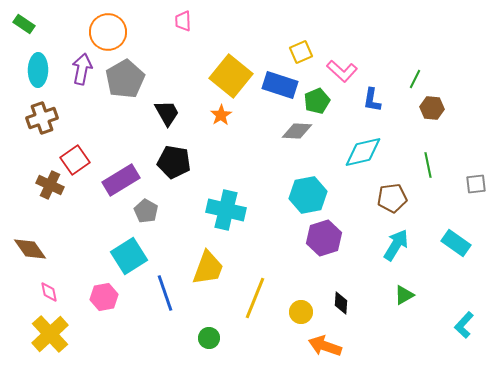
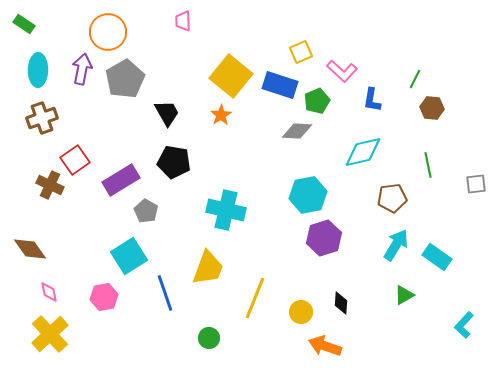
cyan rectangle at (456, 243): moved 19 px left, 14 px down
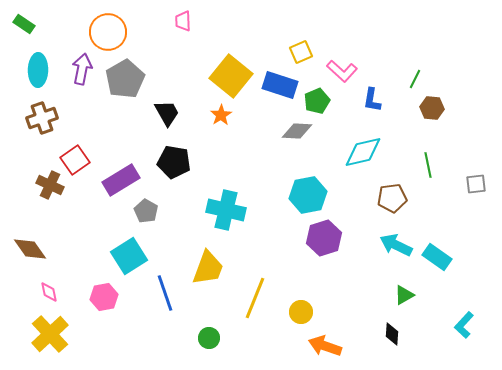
cyan arrow at (396, 245): rotated 96 degrees counterclockwise
black diamond at (341, 303): moved 51 px right, 31 px down
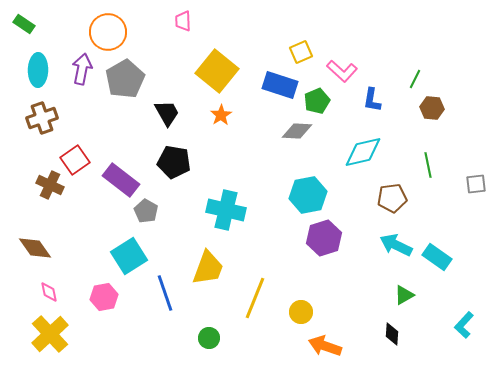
yellow square at (231, 76): moved 14 px left, 5 px up
purple rectangle at (121, 180): rotated 69 degrees clockwise
brown diamond at (30, 249): moved 5 px right, 1 px up
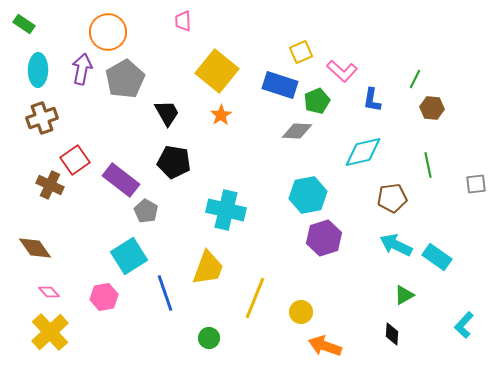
pink diamond at (49, 292): rotated 30 degrees counterclockwise
yellow cross at (50, 334): moved 2 px up
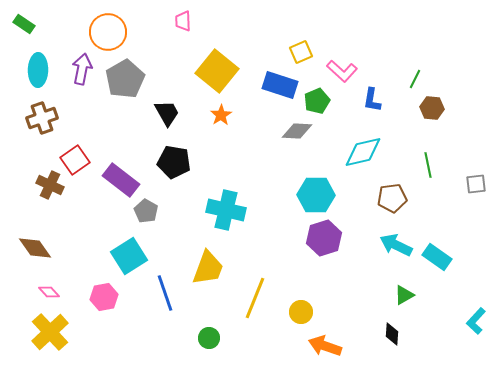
cyan hexagon at (308, 195): moved 8 px right; rotated 12 degrees clockwise
cyan L-shape at (464, 325): moved 12 px right, 4 px up
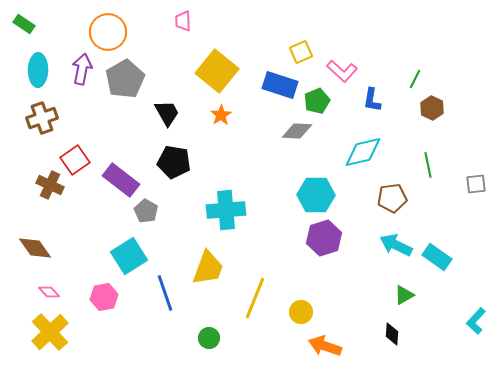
brown hexagon at (432, 108): rotated 20 degrees clockwise
cyan cross at (226, 210): rotated 18 degrees counterclockwise
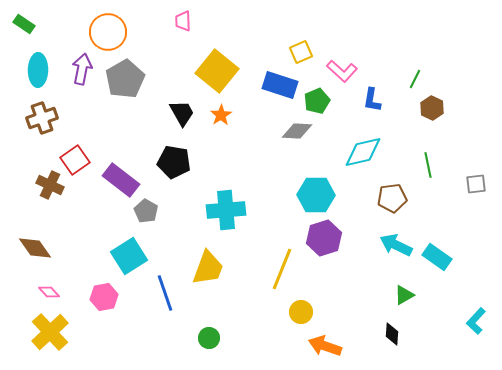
black trapezoid at (167, 113): moved 15 px right
yellow line at (255, 298): moved 27 px right, 29 px up
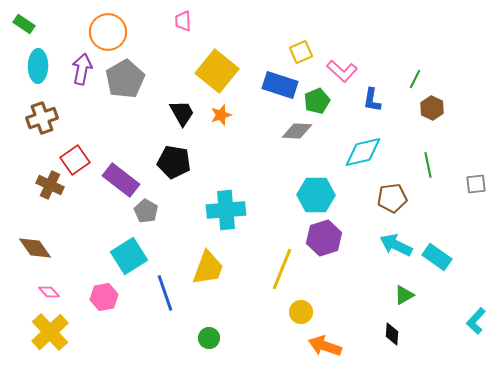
cyan ellipse at (38, 70): moved 4 px up
orange star at (221, 115): rotated 15 degrees clockwise
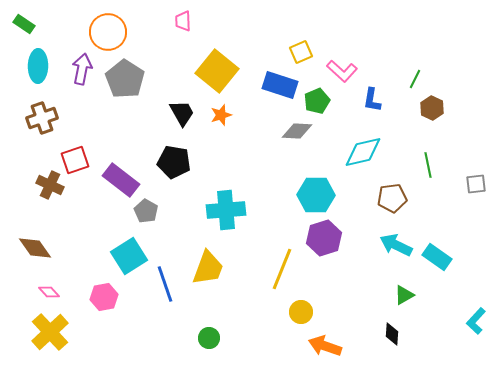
gray pentagon at (125, 79): rotated 9 degrees counterclockwise
red square at (75, 160): rotated 16 degrees clockwise
blue line at (165, 293): moved 9 px up
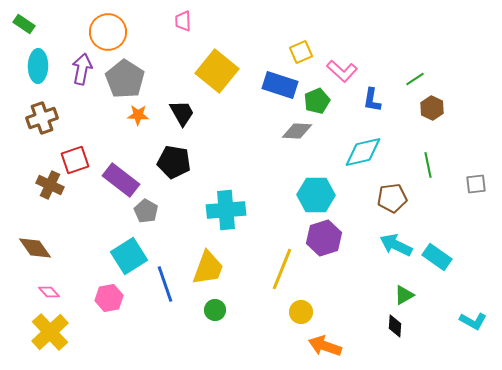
green line at (415, 79): rotated 30 degrees clockwise
orange star at (221, 115): moved 83 px left; rotated 20 degrees clockwise
pink hexagon at (104, 297): moved 5 px right, 1 px down
cyan L-shape at (476, 321): moved 3 px left; rotated 104 degrees counterclockwise
black diamond at (392, 334): moved 3 px right, 8 px up
green circle at (209, 338): moved 6 px right, 28 px up
